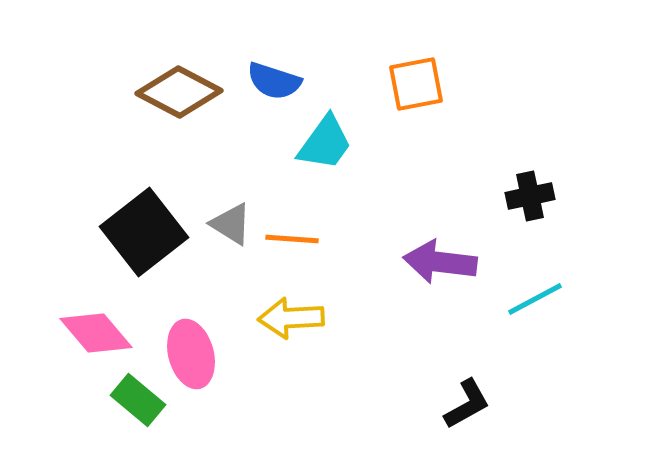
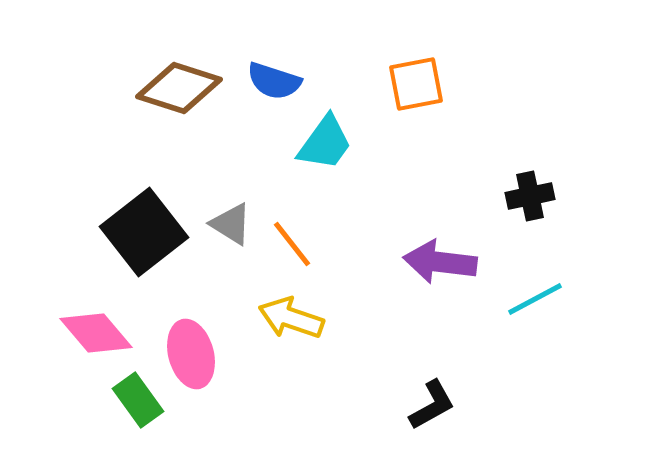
brown diamond: moved 4 px up; rotated 10 degrees counterclockwise
orange line: moved 5 px down; rotated 48 degrees clockwise
yellow arrow: rotated 22 degrees clockwise
green rectangle: rotated 14 degrees clockwise
black L-shape: moved 35 px left, 1 px down
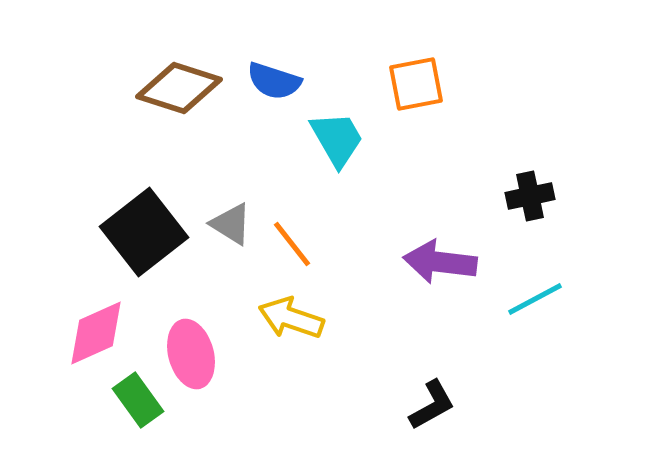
cyan trapezoid: moved 12 px right, 4 px up; rotated 66 degrees counterclockwise
pink diamond: rotated 74 degrees counterclockwise
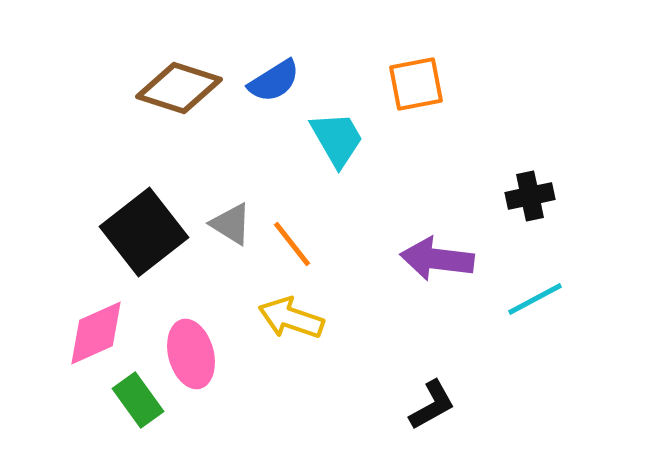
blue semicircle: rotated 50 degrees counterclockwise
purple arrow: moved 3 px left, 3 px up
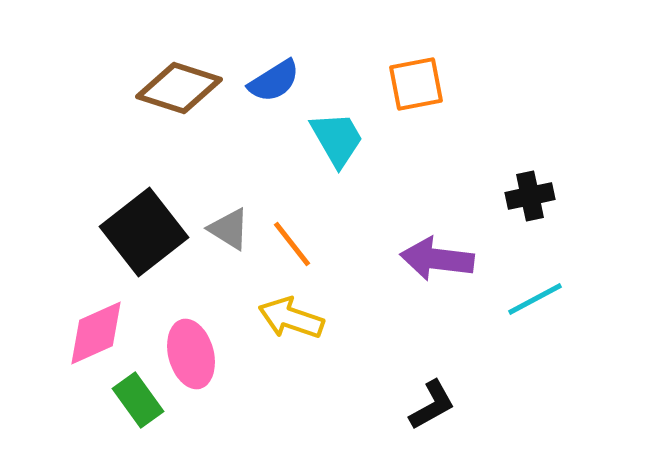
gray triangle: moved 2 px left, 5 px down
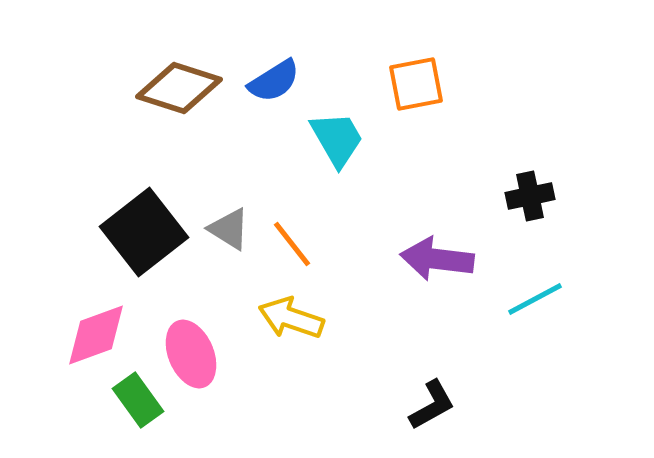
pink diamond: moved 2 px down; rotated 4 degrees clockwise
pink ellipse: rotated 8 degrees counterclockwise
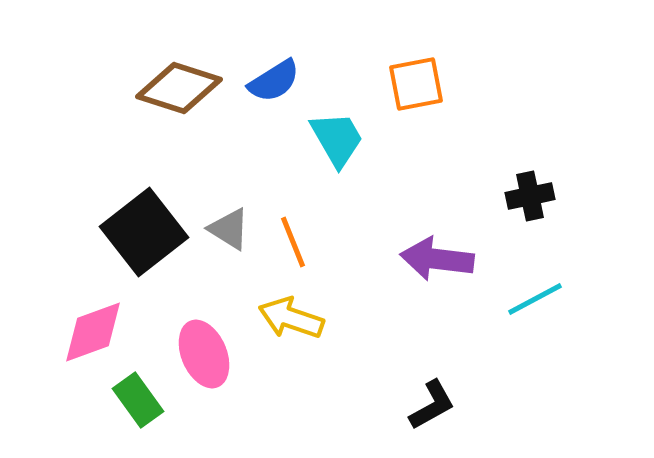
orange line: moved 1 px right, 2 px up; rotated 16 degrees clockwise
pink diamond: moved 3 px left, 3 px up
pink ellipse: moved 13 px right
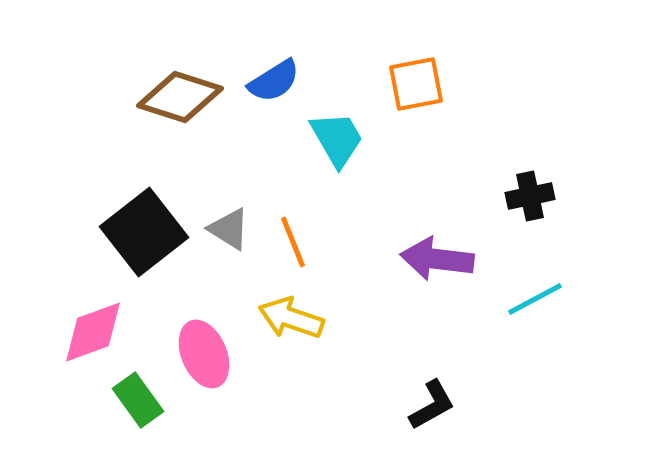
brown diamond: moved 1 px right, 9 px down
